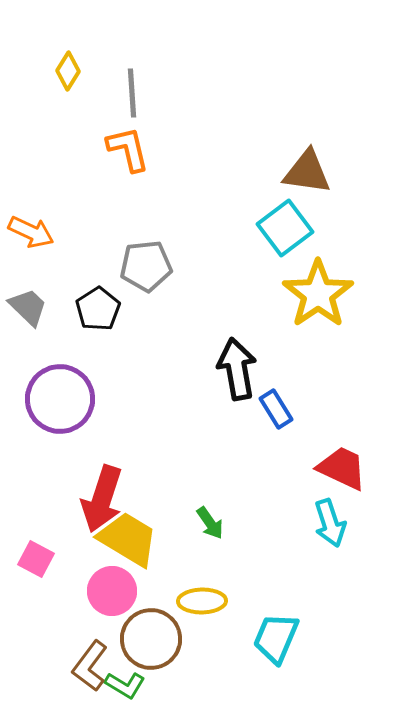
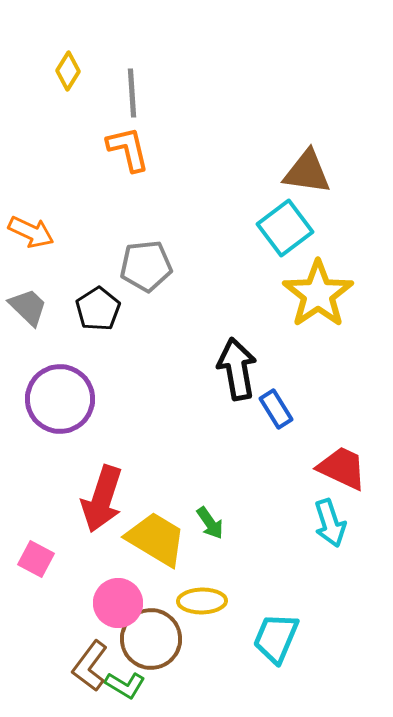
yellow trapezoid: moved 28 px right
pink circle: moved 6 px right, 12 px down
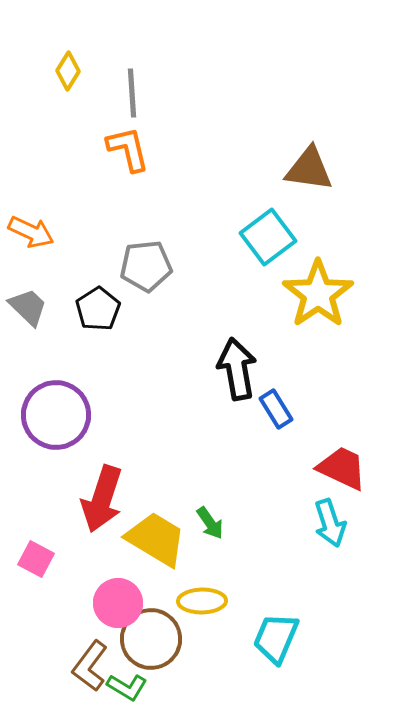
brown triangle: moved 2 px right, 3 px up
cyan square: moved 17 px left, 9 px down
purple circle: moved 4 px left, 16 px down
green L-shape: moved 2 px right, 2 px down
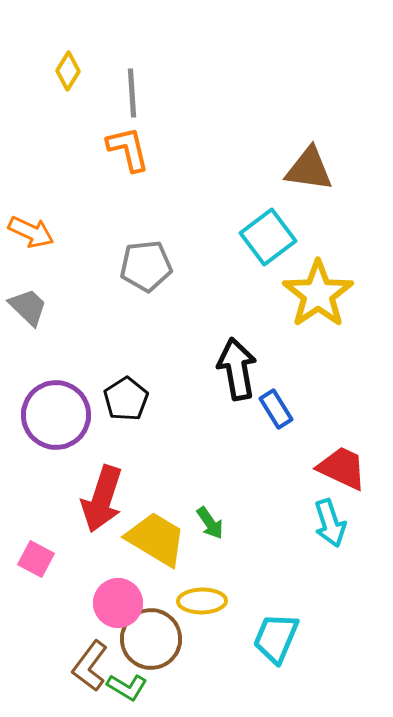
black pentagon: moved 28 px right, 90 px down
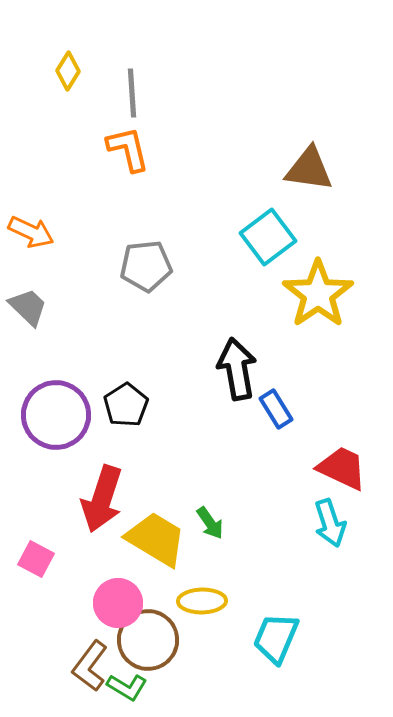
black pentagon: moved 6 px down
brown circle: moved 3 px left, 1 px down
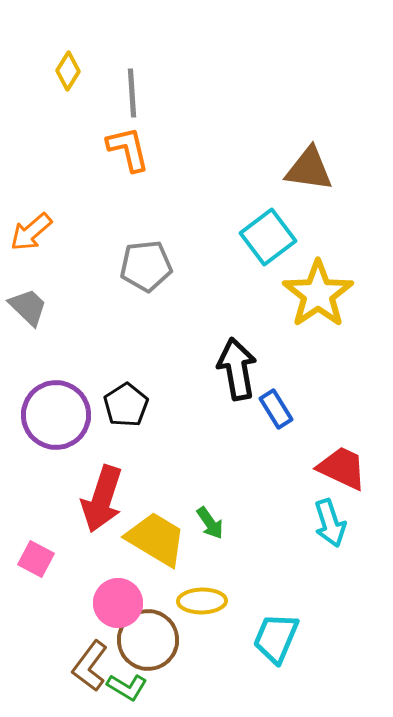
orange arrow: rotated 114 degrees clockwise
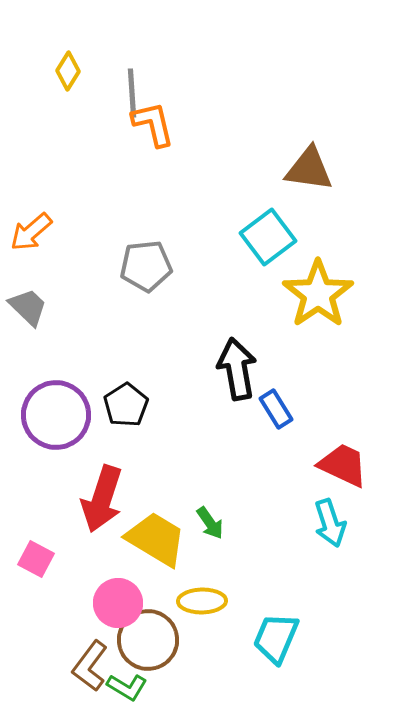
orange L-shape: moved 25 px right, 25 px up
red trapezoid: moved 1 px right, 3 px up
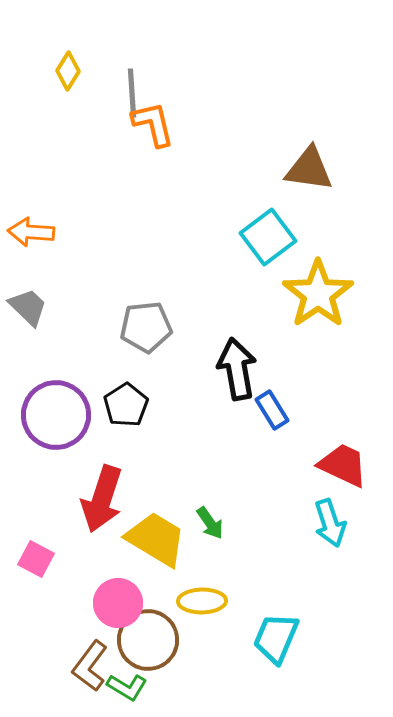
orange arrow: rotated 45 degrees clockwise
gray pentagon: moved 61 px down
blue rectangle: moved 4 px left, 1 px down
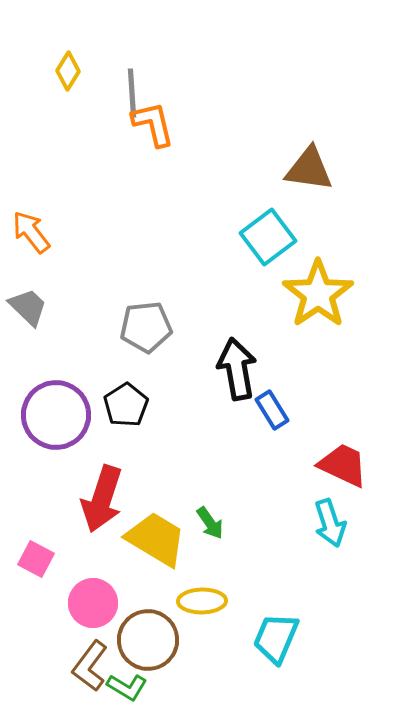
orange arrow: rotated 48 degrees clockwise
pink circle: moved 25 px left
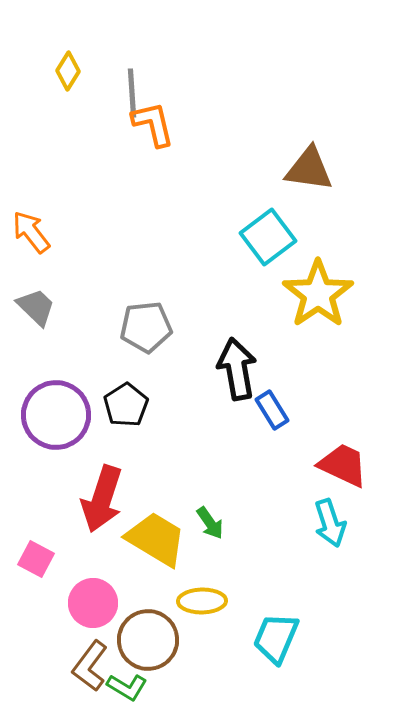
gray trapezoid: moved 8 px right
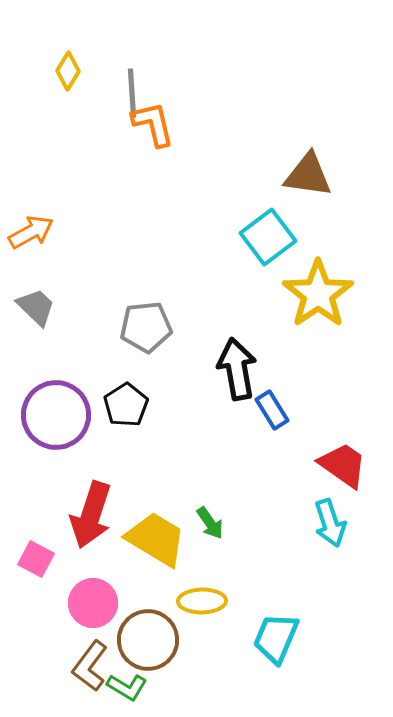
brown triangle: moved 1 px left, 6 px down
orange arrow: rotated 99 degrees clockwise
red trapezoid: rotated 10 degrees clockwise
red arrow: moved 11 px left, 16 px down
